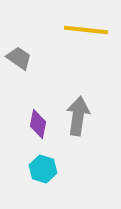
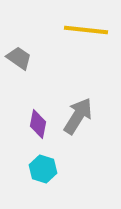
gray arrow: rotated 24 degrees clockwise
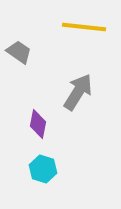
yellow line: moved 2 px left, 3 px up
gray trapezoid: moved 6 px up
gray arrow: moved 24 px up
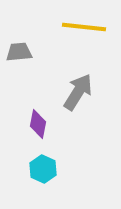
gray trapezoid: rotated 40 degrees counterclockwise
cyan hexagon: rotated 8 degrees clockwise
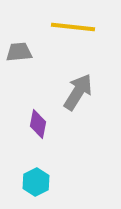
yellow line: moved 11 px left
cyan hexagon: moved 7 px left, 13 px down; rotated 8 degrees clockwise
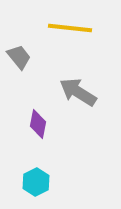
yellow line: moved 3 px left, 1 px down
gray trapezoid: moved 5 px down; rotated 56 degrees clockwise
gray arrow: rotated 90 degrees counterclockwise
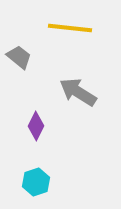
gray trapezoid: rotated 12 degrees counterclockwise
purple diamond: moved 2 px left, 2 px down; rotated 16 degrees clockwise
cyan hexagon: rotated 8 degrees clockwise
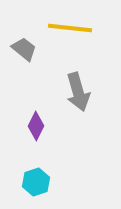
gray trapezoid: moved 5 px right, 8 px up
gray arrow: rotated 138 degrees counterclockwise
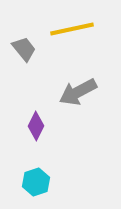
yellow line: moved 2 px right, 1 px down; rotated 18 degrees counterclockwise
gray trapezoid: rotated 12 degrees clockwise
gray arrow: rotated 78 degrees clockwise
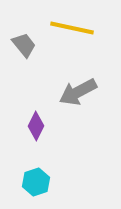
yellow line: moved 1 px up; rotated 24 degrees clockwise
gray trapezoid: moved 4 px up
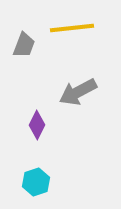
yellow line: rotated 18 degrees counterclockwise
gray trapezoid: rotated 60 degrees clockwise
purple diamond: moved 1 px right, 1 px up
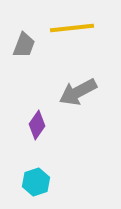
purple diamond: rotated 8 degrees clockwise
